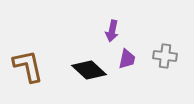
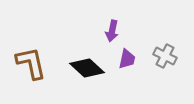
gray cross: rotated 20 degrees clockwise
brown L-shape: moved 3 px right, 3 px up
black diamond: moved 2 px left, 2 px up
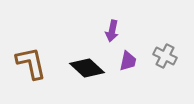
purple trapezoid: moved 1 px right, 2 px down
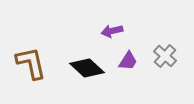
purple arrow: rotated 65 degrees clockwise
gray cross: rotated 15 degrees clockwise
purple trapezoid: rotated 20 degrees clockwise
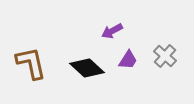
purple arrow: rotated 15 degrees counterclockwise
purple trapezoid: moved 1 px up
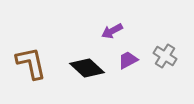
gray cross: rotated 10 degrees counterclockwise
purple trapezoid: rotated 150 degrees counterclockwise
